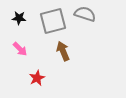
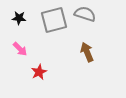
gray square: moved 1 px right, 1 px up
brown arrow: moved 24 px right, 1 px down
red star: moved 2 px right, 6 px up
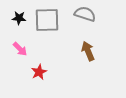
gray square: moved 7 px left; rotated 12 degrees clockwise
brown arrow: moved 1 px right, 1 px up
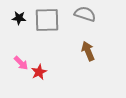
pink arrow: moved 1 px right, 14 px down
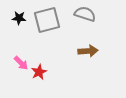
gray square: rotated 12 degrees counterclockwise
brown arrow: rotated 108 degrees clockwise
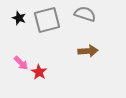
black star: rotated 16 degrees clockwise
red star: rotated 14 degrees counterclockwise
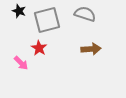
black star: moved 7 px up
brown arrow: moved 3 px right, 2 px up
red star: moved 24 px up
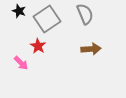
gray semicircle: rotated 50 degrees clockwise
gray square: moved 1 px up; rotated 20 degrees counterclockwise
red star: moved 1 px left, 2 px up
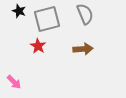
gray square: rotated 20 degrees clockwise
brown arrow: moved 8 px left
pink arrow: moved 7 px left, 19 px down
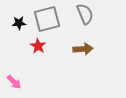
black star: moved 12 px down; rotated 24 degrees counterclockwise
